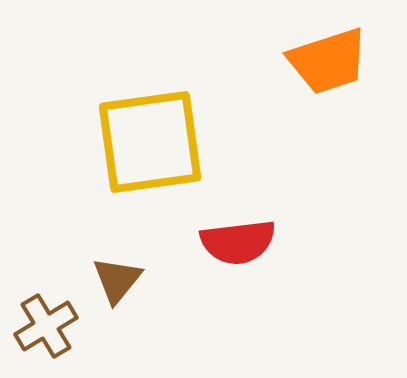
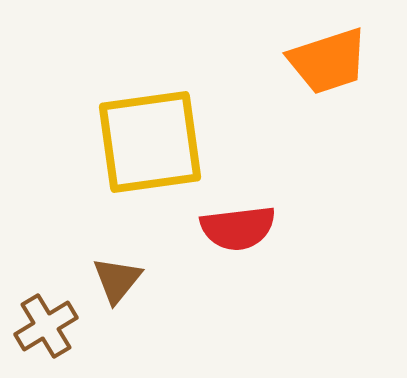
red semicircle: moved 14 px up
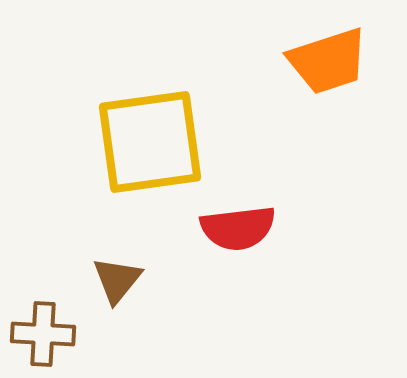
brown cross: moved 3 px left, 8 px down; rotated 34 degrees clockwise
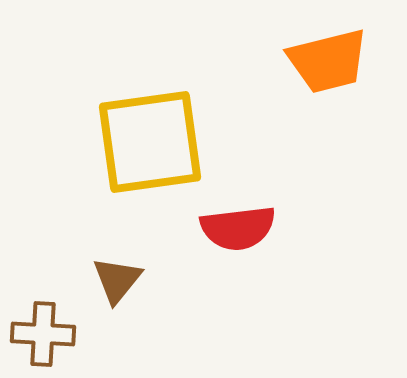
orange trapezoid: rotated 4 degrees clockwise
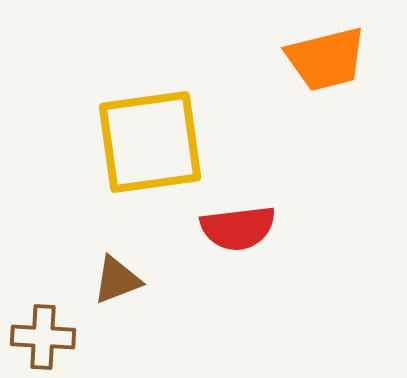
orange trapezoid: moved 2 px left, 2 px up
brown triangle: rotated 30 degrees clockwise
brown cross: moved 3 px down
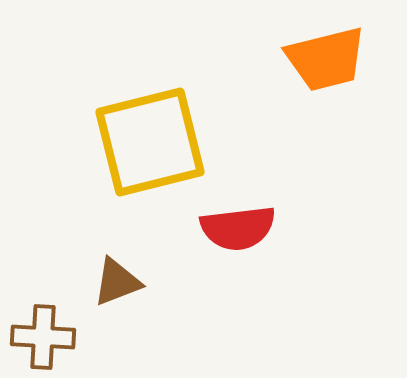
yellow square: rotated 6 degrees counterclockwise
brown triangle: moved 2 px down
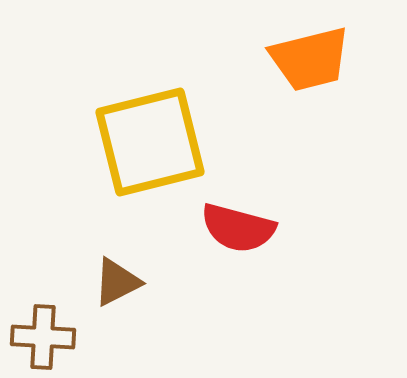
orange trapezoid: moved 16 px left
red semicircle: rotated 22 degrees clockwise
brown triangle: rotated 6 degrees counterclockwise
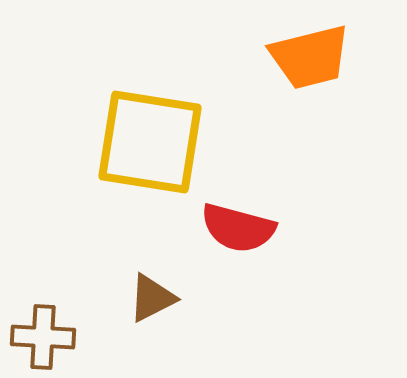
orange trapezoid: moved 2 px up
yellow square: rotated 23 degrees clockwise
brown triangle: moved 35 px right, 16 px down
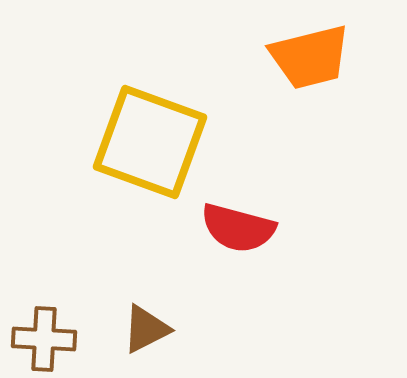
yellow square: rotated 11 degrees clockwise
brown triangle: moved 6 px left, 31 px down
brown cross: moved 1 px right, 2 px down
